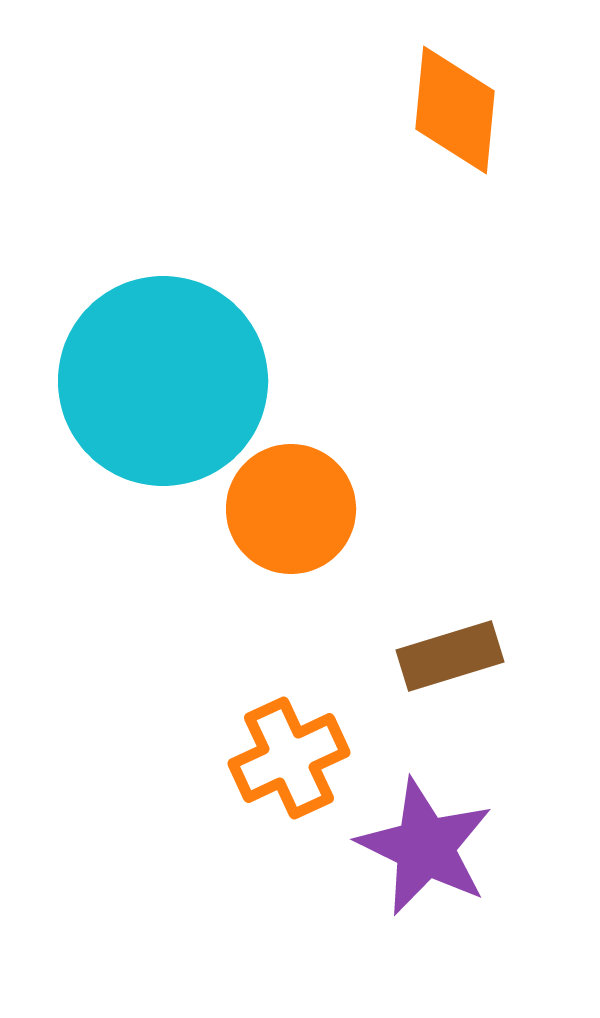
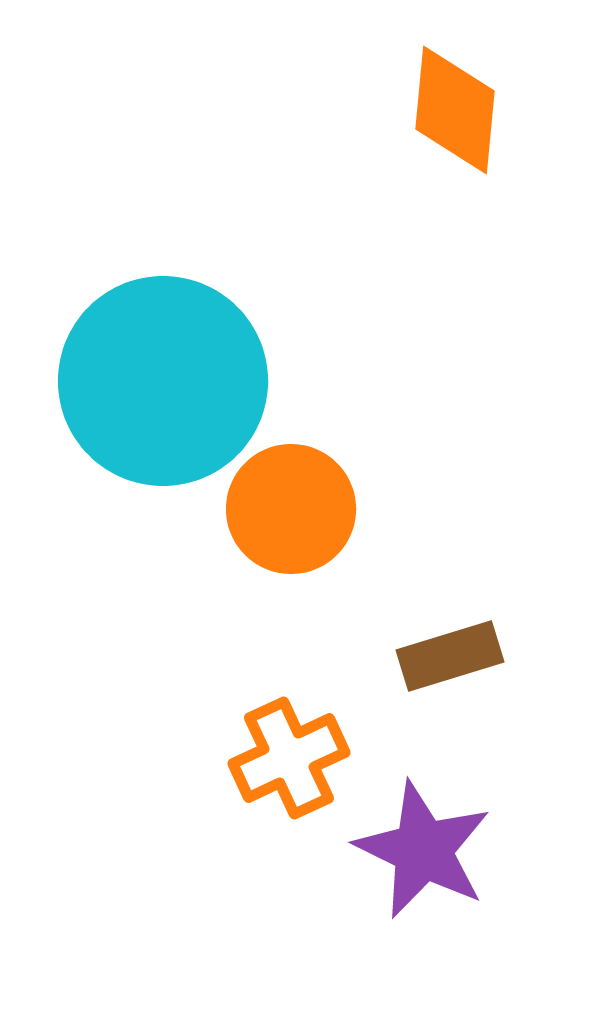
purple star: moved 2 px left, 3 px down
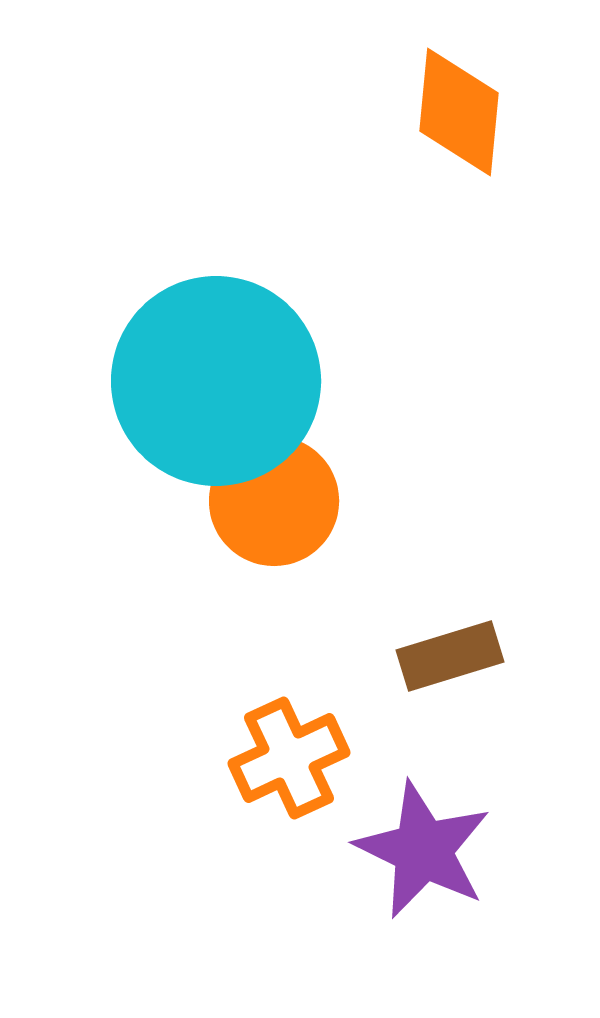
orange diamond: moved 4 px right, 2 px down
cyan circle: moved 53 px right
orange circle: moved 17 px left, 8 px up
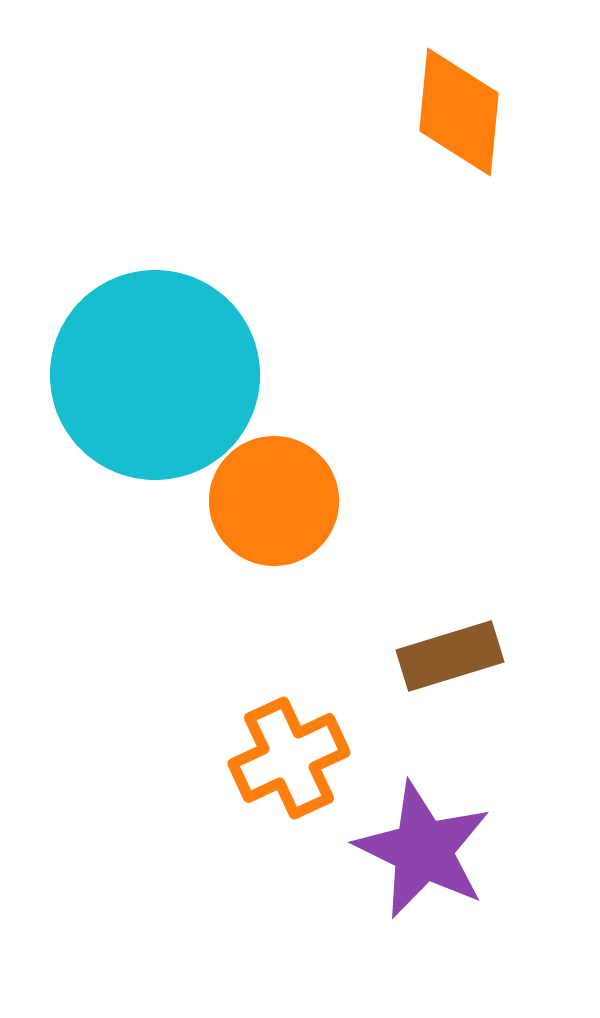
cyan circle: moved 61 px left, 6 px up
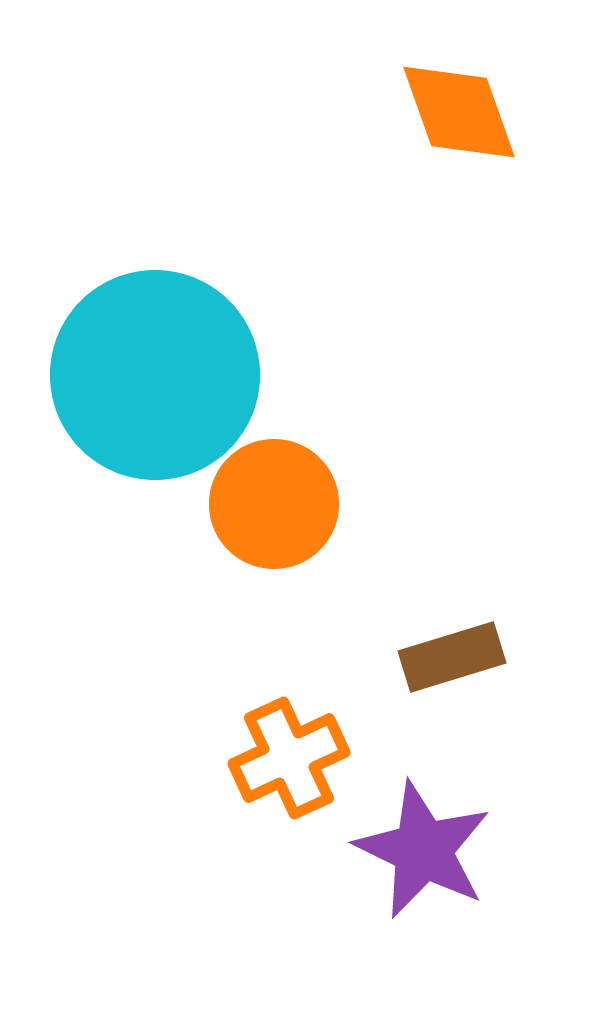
orange diamond: rotated 25 degrees counterclockwise
orange circle: moved 3 px down
brown rectangle: moved 2 px right, 1 px down
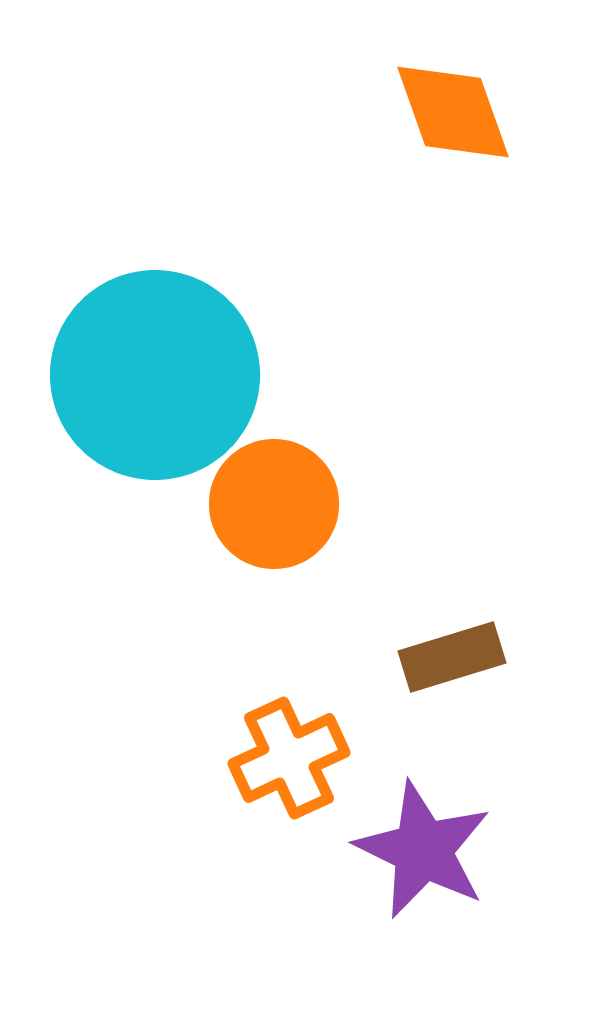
orange diamond: moved 6 px left
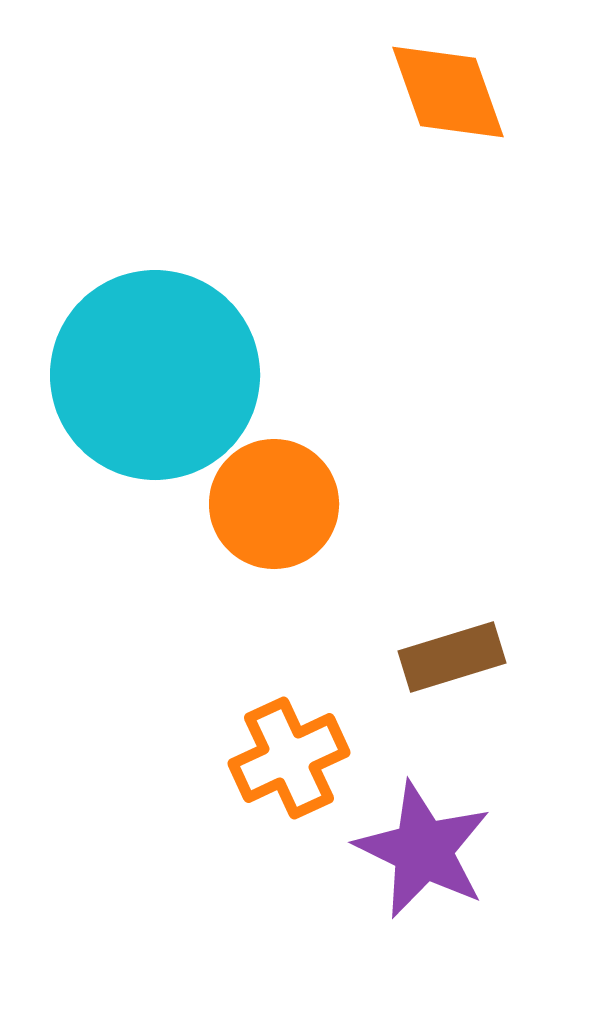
orange diamond: moved 5 px left, 20 px up
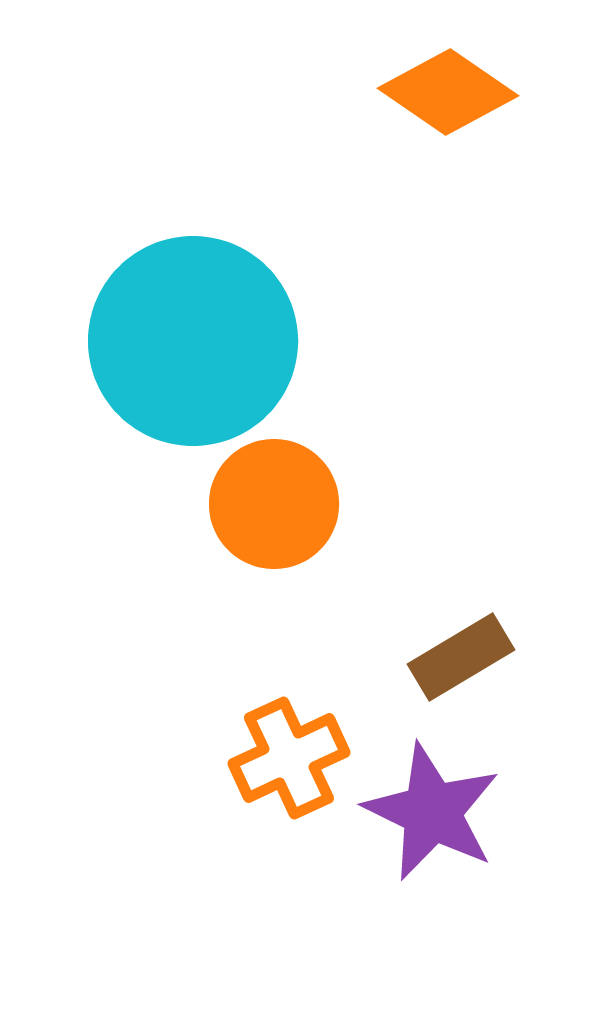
orange diamond: rotated 36 degrees counterclockwise
cyan circle: moved 38 px right, 34 px up
brown rectangle: moved 9 px right; rotated 14 degrees counterclockwise
purple star: moved 9 px right, 38 px up
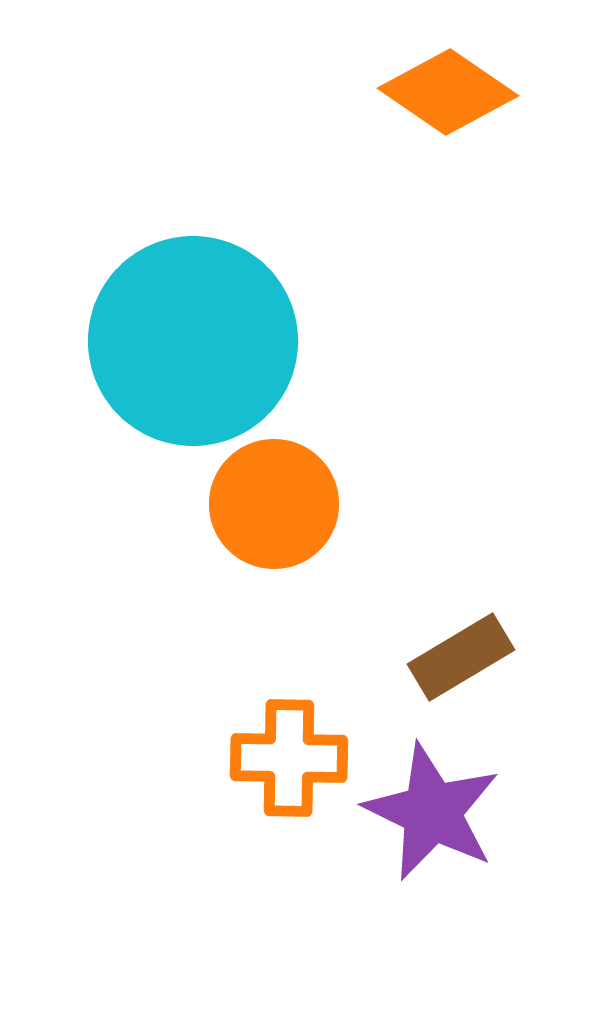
orange cross: rotated 26 degrees clockwise
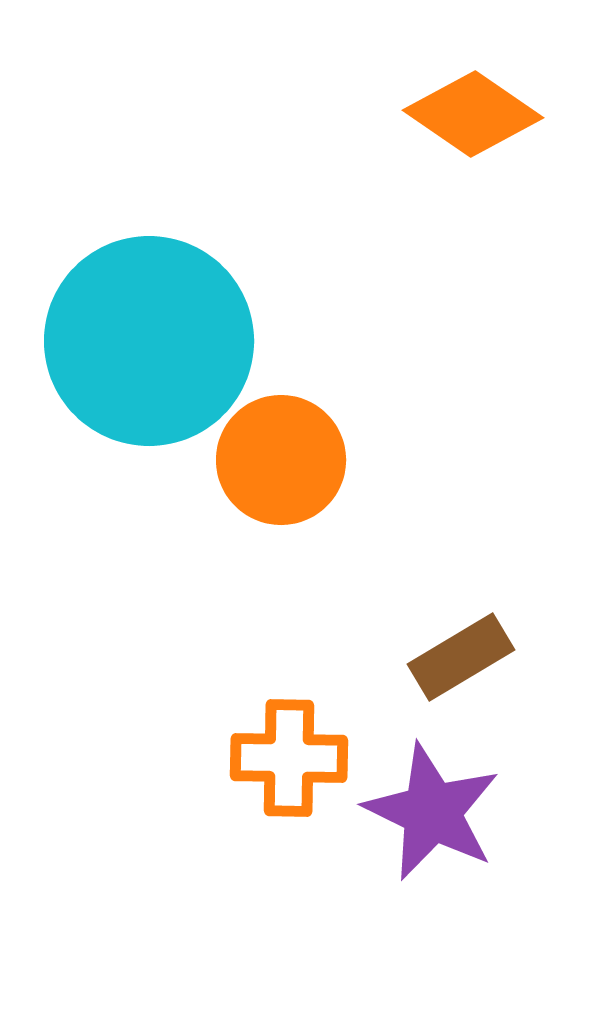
orange diamond: moved 25 px right, 22 px down
cyan circle: moved 44 px left
orange circle: moved 7 px right, 44 px up
